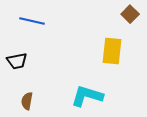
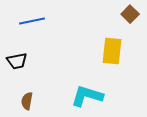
blue line: rotated 25 degrees counterclockwise
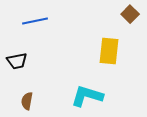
blue line: moved 3 px right
yellow rectangle: moved 3 px left
